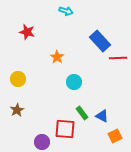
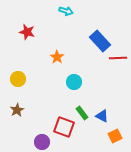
red square: moved 1 px left, 2 px up; rotated 15 degrees clockwise
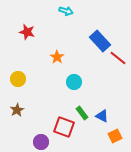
red line: rotated 42 degrees clockwise
purple circle: moved 1 px left
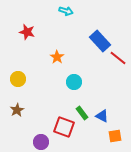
orange square: rotated 16 degrees clockwise
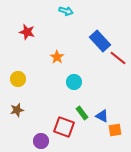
brown star: rotated 16 degrees clockwise
orange square: moved 6 px up
purple circle: moved 1 px up
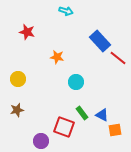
orange star: rotated 24 degrees counterclockwise
cyan circle: moved 2 px right
blue triangle: moved 1 px up
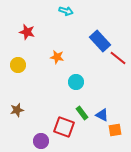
yellow circle: moved 14 px up
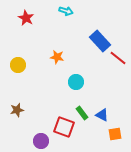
red star: moved 1 px left, 14 px up; rotated 14 degrees clockwise
orange square: moved 4 px down
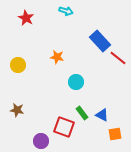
brown star: rotated 24 degrees clockwise
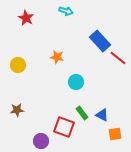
brown star: rotated 16 degrees counterclockwise
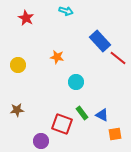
red square: moved 2 px left, 3 px up
